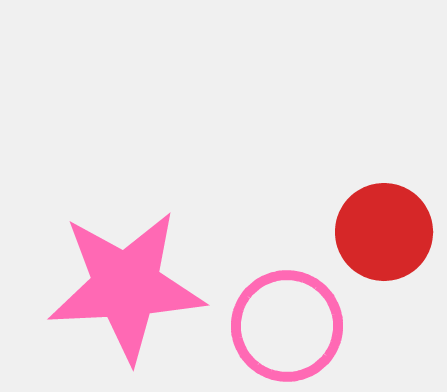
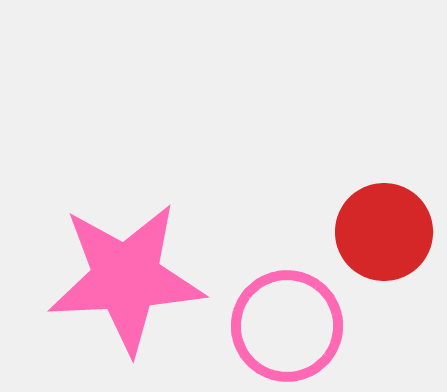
pink star: moved 8 px up
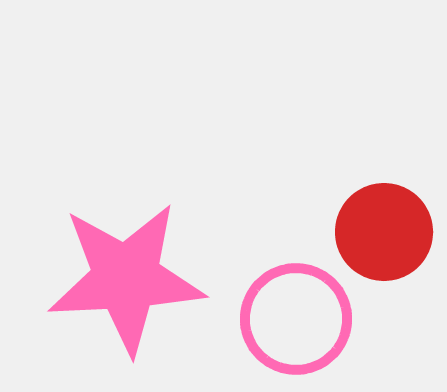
pink circle: moved 9 px right, 7 px up
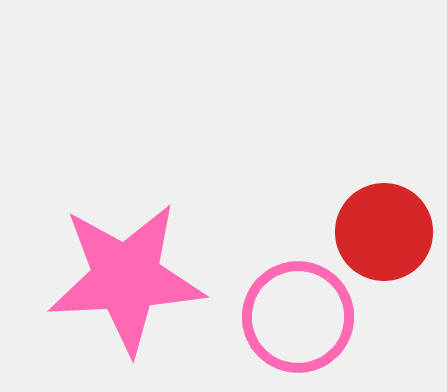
pink circle: moved 2 px right, 2 px up
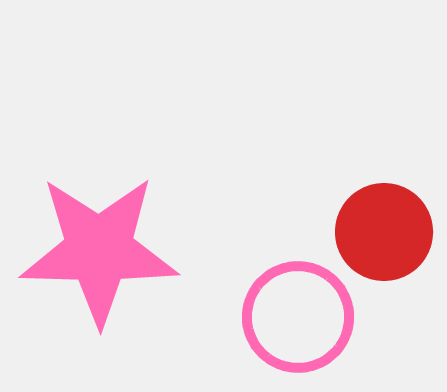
pink star: moved 27 px left, 28 px up; rotated 4 degrees clockwise
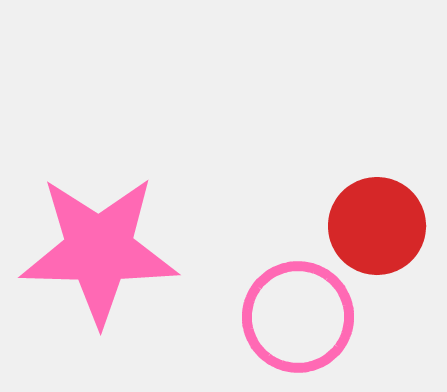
red circle: moved 7 px left, 6 px up
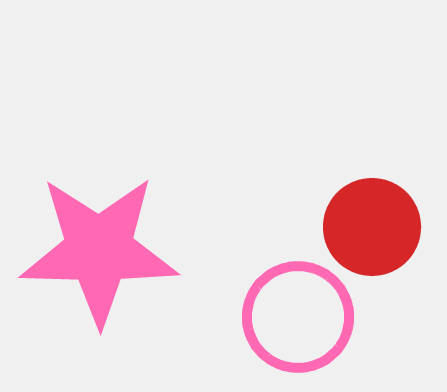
red circle: moved 5 px left, 1 px down
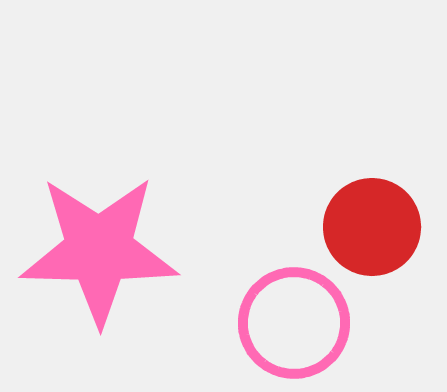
pink circle: moved 4 px left, 6 px down
